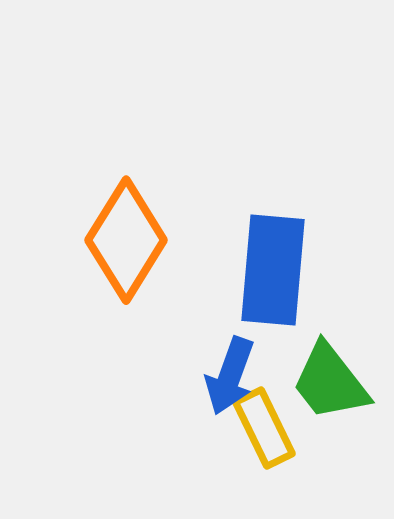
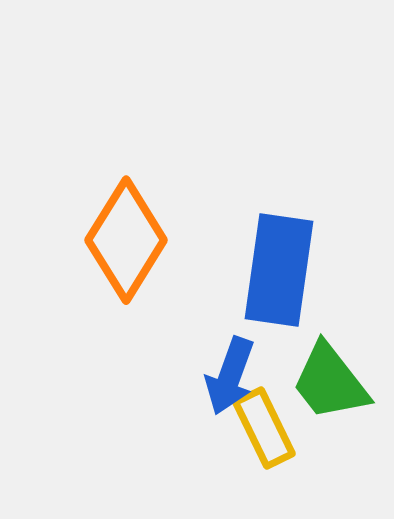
blue rectangle: moved 6 px right; rotated 3 degrees clockwise
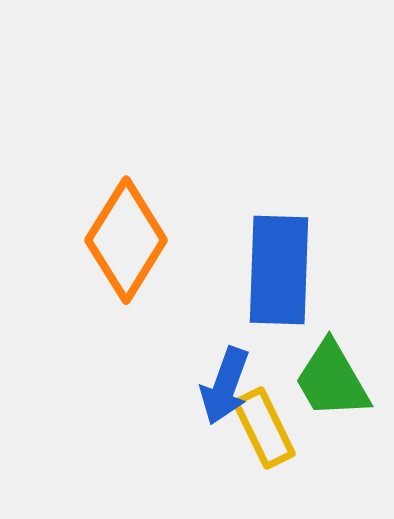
blue rectangle: rotated 6 degrees counterclockwise
blue arrow: moved 5 px left, 10 px down
green trapezoid: moved 2 px right, 2 px up; rotated 8 degrees clockwise
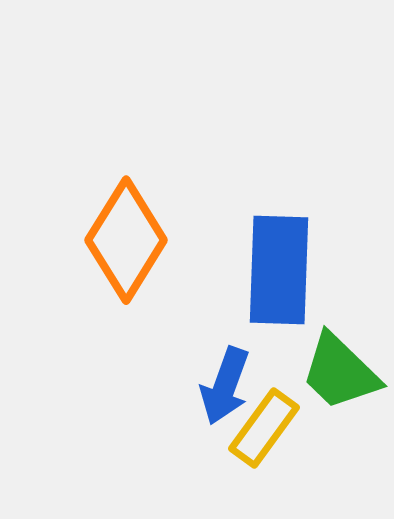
green trapezoid: moved 8 px right, 8 px up; rotated 16 degrees counterclockwise
yellow rectangle: rotated 62 degrees clockwise
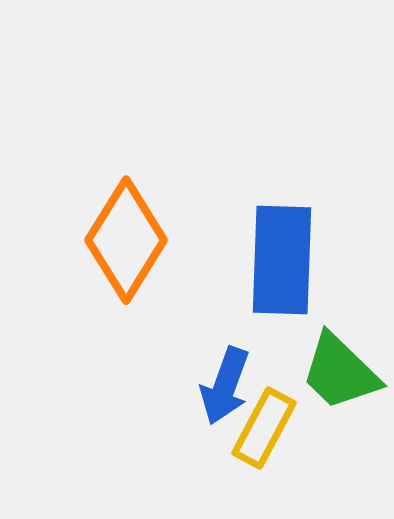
blue rectangle: moved 3 px right, 10 px up
yellow rectangle: rotated 8 degrees counterclockwise
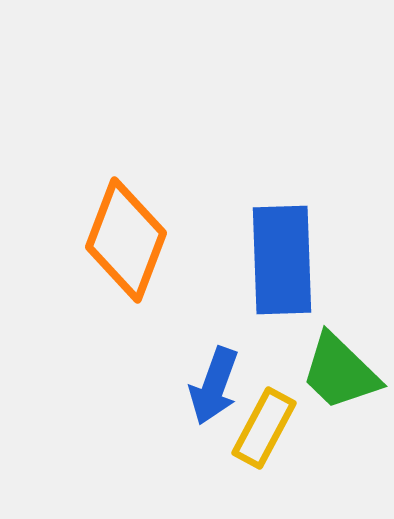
orange diamond: rotated 11 degrees counterclockwise
blue rectangle: rotated 4 degrees counterclockwise
blue arrow: moved 11 px left
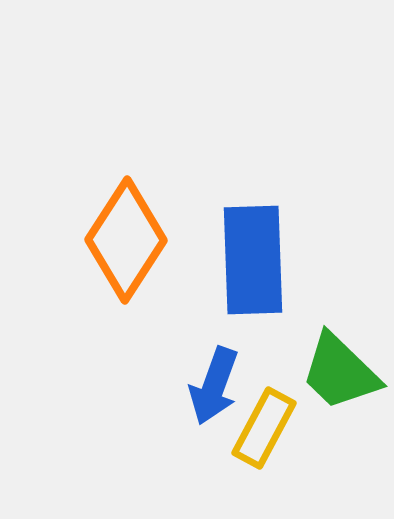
orange diamond: rotated 12 degrees clockwise
blue rectangle: moved 29 px left
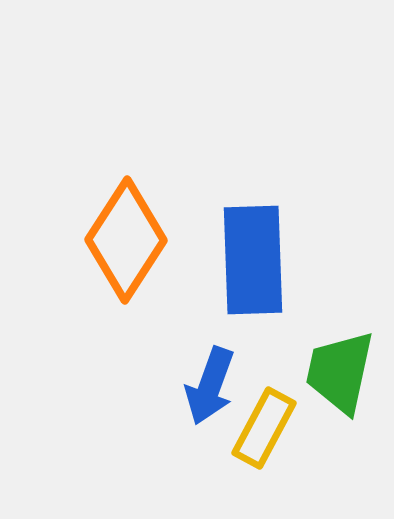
green trapezoid: rotated 58 degrees clockwise
blue arrow: moved 4 px left
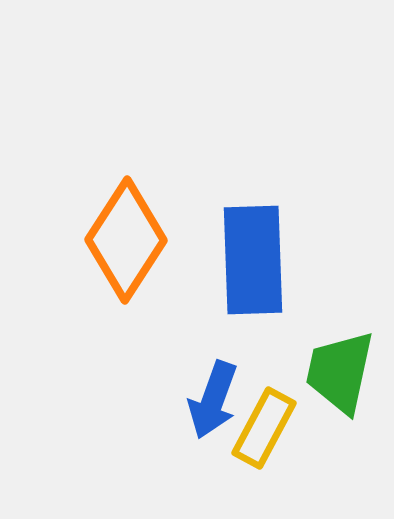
blue arrow: moved 3 px right, 14 px down
